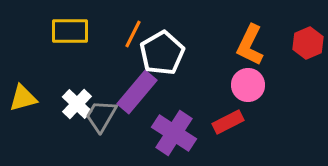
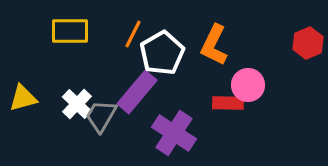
orange L-shape: moved 36 px left
red rectangle: moved 19 px up; rotated 28 degrees clockwise
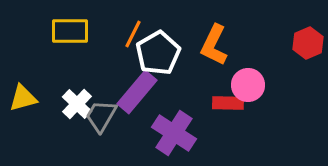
white pentagon: moved 4 px left
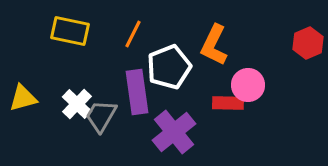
yellow rectangle: rotated 12 degrees clockwise
white pentagon: moved 11 px right, 14 px down; rotated 9 degrees clockwise
purple rectangle: rotated 48 degrees counterclockwise
purple cross: moved 1 px up; rotated 18 degrees clockwise
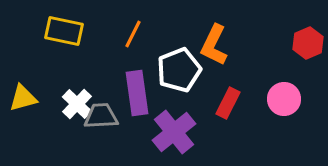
yellow rectangle: moved 6 px left
white pentagon: moved 10 px right, 3 px down
pink circle: moved 36 px right, 14 px down
purple rectangle: moved 1 px down
red rectangle: rotated 64 degrees counterclockwise
gray trapezoid: rotated 57 degrees clockwise
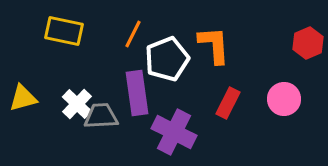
orange L-shape: rotated 150 degrees clockwise
white pentagon: moved 12 px left, 11 px up
purple cross: rotated 24 degrees counterclockwise
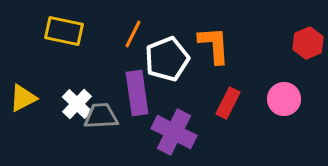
yellow triangle: rotated 12 degrees counterclockwise
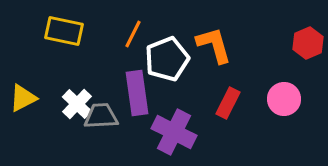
orange L-shape: rotated 12 degrees counterclockwise
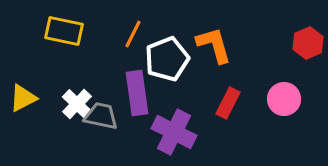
gray trapezoid: rotated 15 degrees clockwise
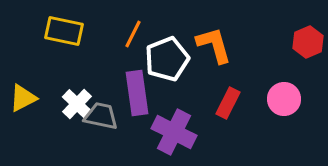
red hexagon: moved 1 px up
